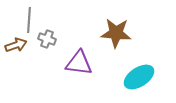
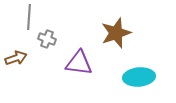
gray line: moved 3 px up
brown star: rotated 24 degrees counterclockwise
brown arrow: moved 13 px down
cyan ellipse: rotated 28 degrees clockwise
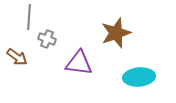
brown arrow: moved 1 px right, 1 px up; rotated 55 degrees clockwise
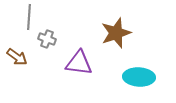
cyan ellipse: rotated 8 degrees clockwise
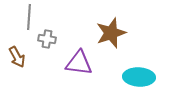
brown star: moved 5 px left
gray cross: rotated 12 degrees counterclockwise
brown arrow: rotated 25 degrees clockwise
